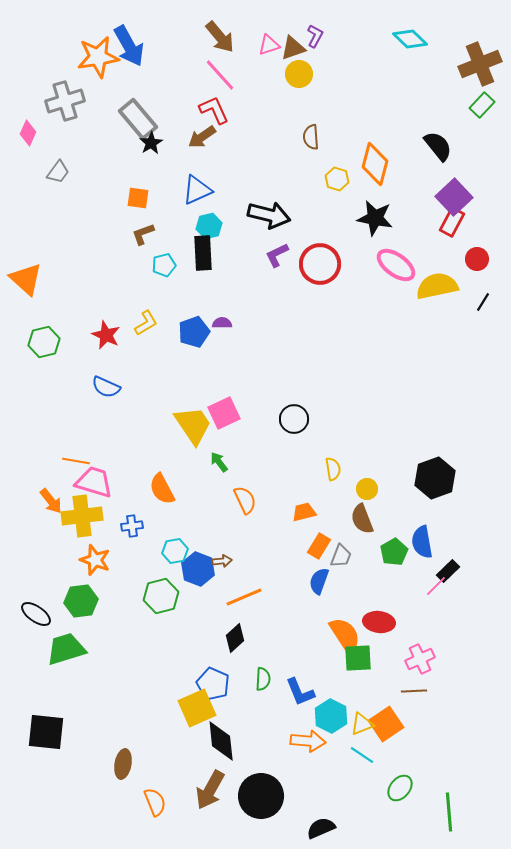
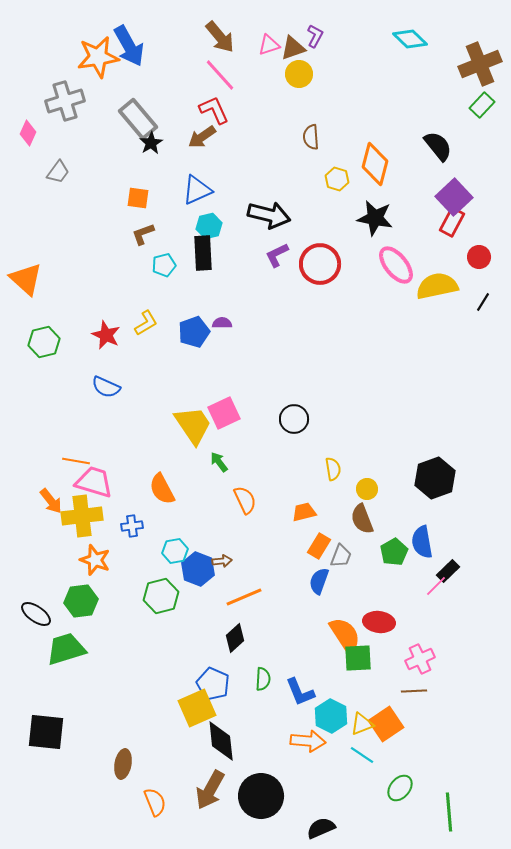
red circle at (477, 259): moved 2 px right, 2 px up
pink ellipse at (396, 265): rotated 15 degrees clockwise
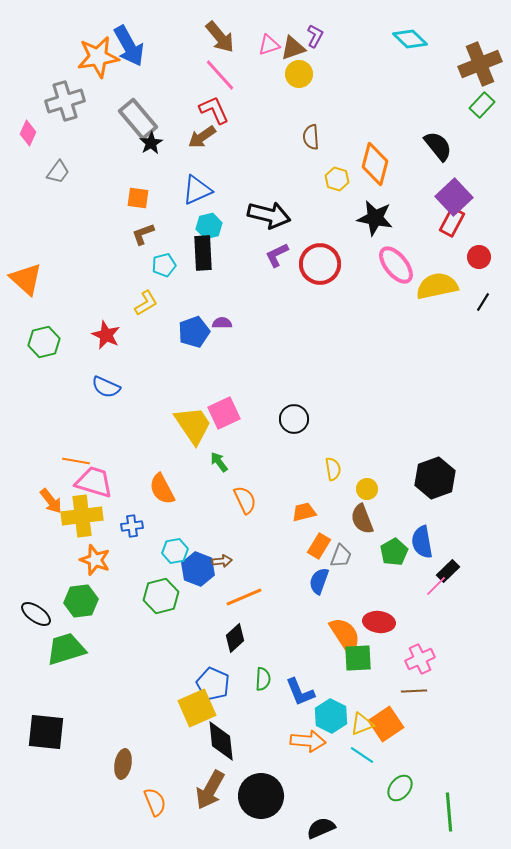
yellow L-shape at (146, 323): moved 20 px up
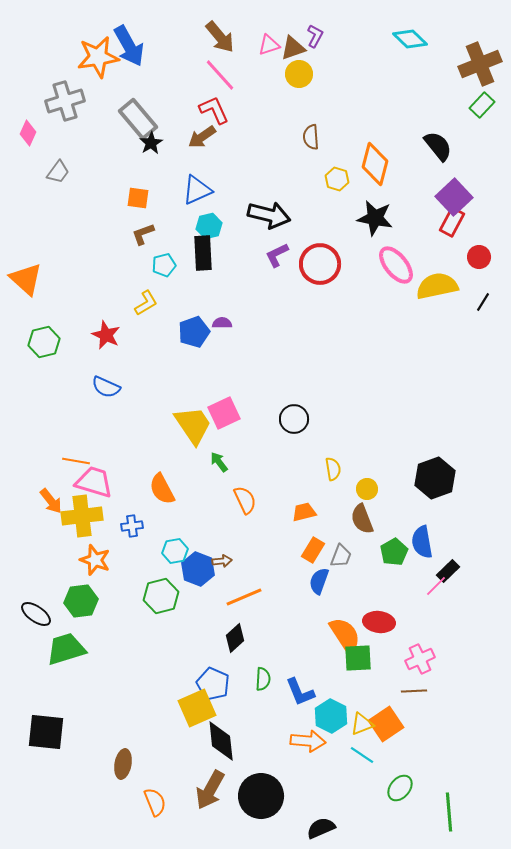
orange rectangle at (319, 546): moved 6 px left, 4 px down
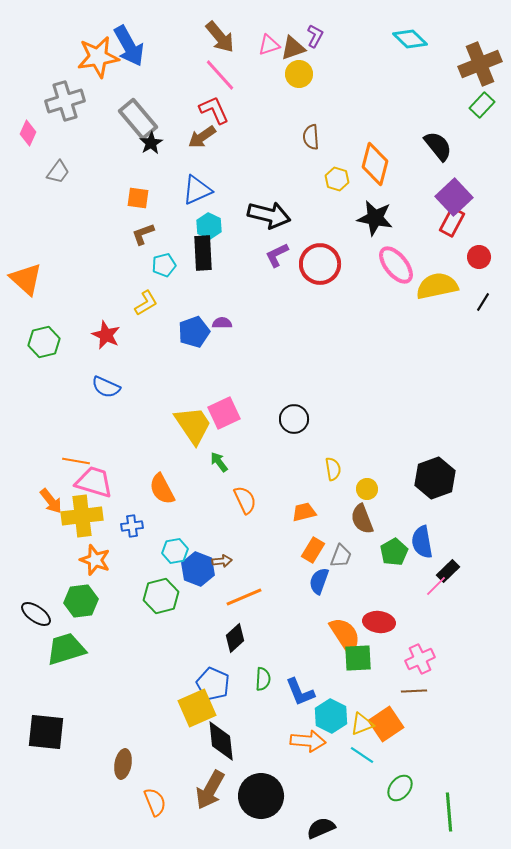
cyan hexagon at (209, 226): rotated 20 degrees counterclockwise
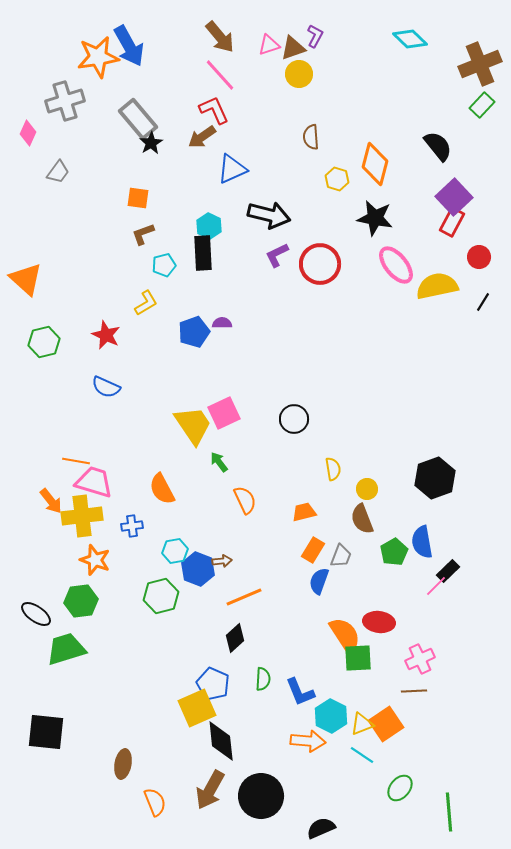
blue triangle at (197, 190): moved 35 px right, 21 px up
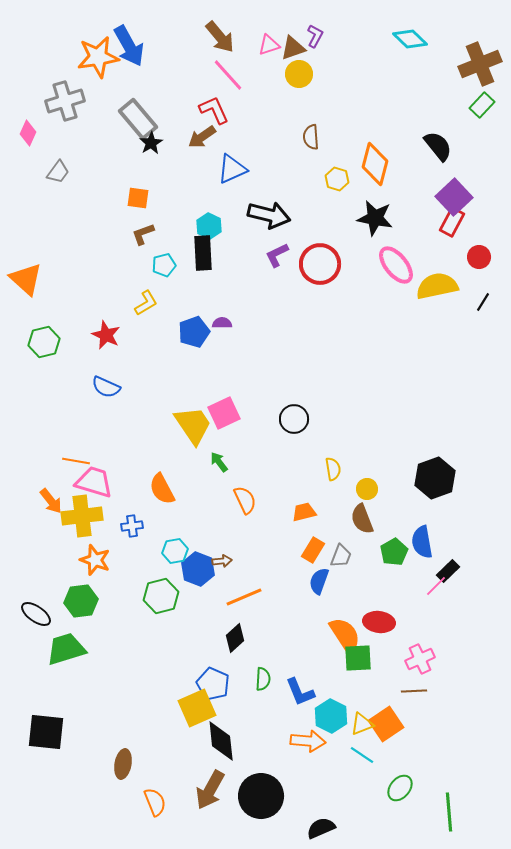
pink line at (220, 75): moved 8 px right
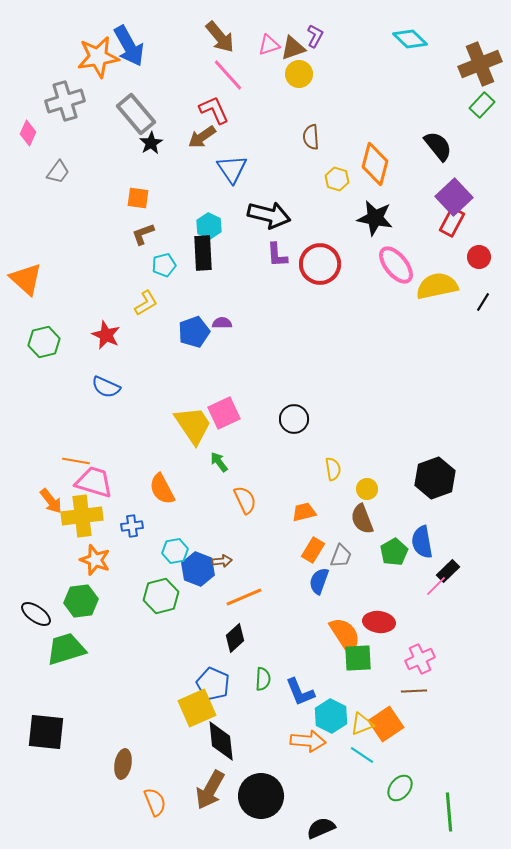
gray rectangle at (138, 119): moved 2 px left, 5 px up
blue triangle at (232, 169): rotated 40 degrees counterclockwise
purple L-shape at (277, 255): rotated 68 degrees counterclockwise
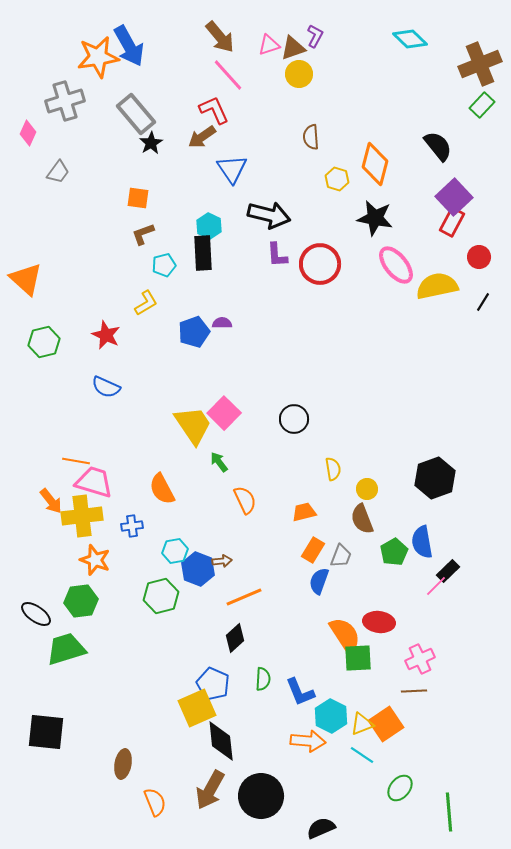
pink square at (224, 413): rotated 20 degrees counterclockwise
